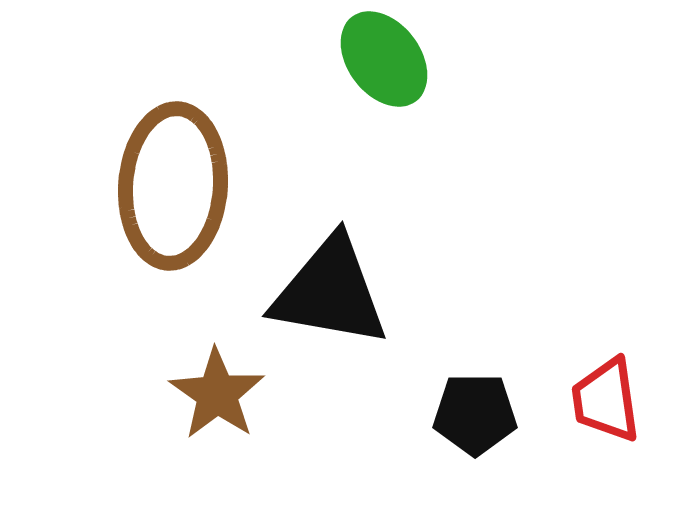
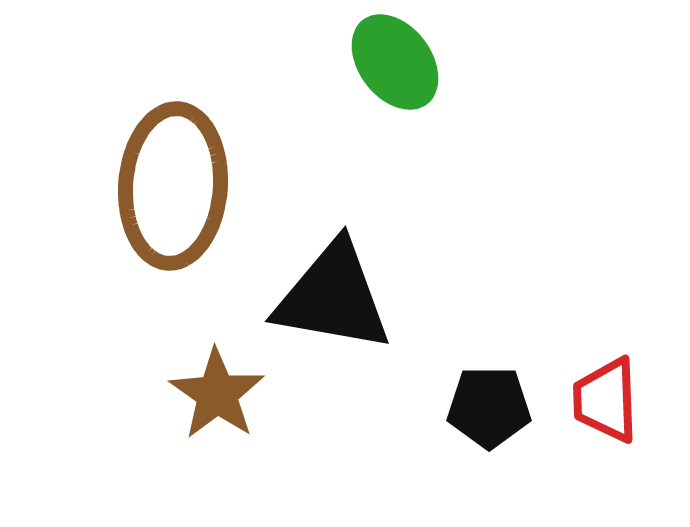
green ellipse: moved 11 px right, 3 px down
black triangle: moved 3 px right, 5 px down
red trapezoid: rotated 6 degrees clockwise
black pentagon: moved 14 px right, 7 px up
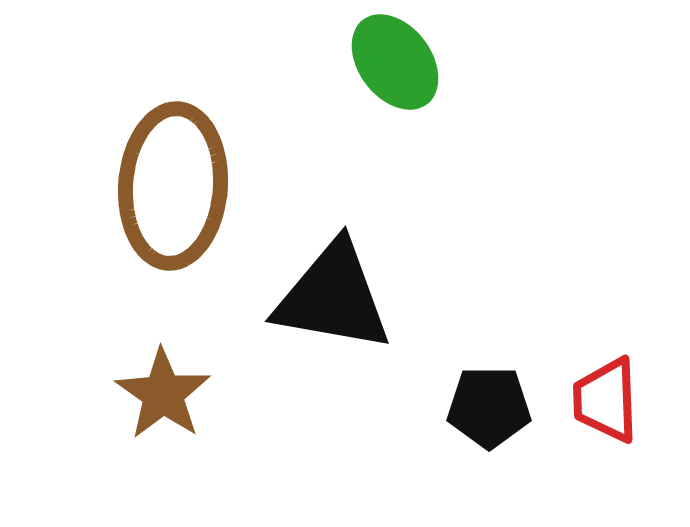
brown star: moved 54 px left
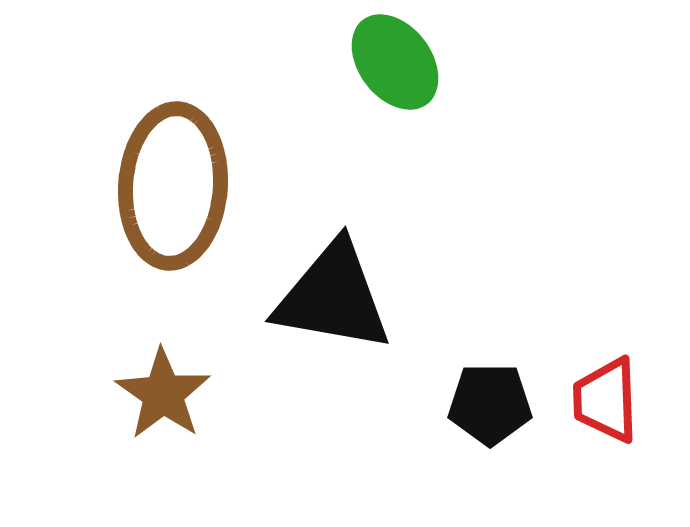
black pentagon: moved 1 px right, 3 px up
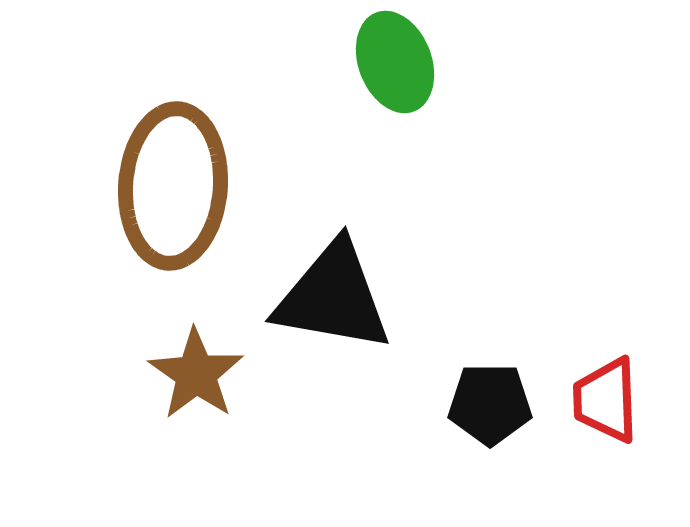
green ellipse: rotated 16 degrees clockwise
brown star: moved 33 px right, 20 px up
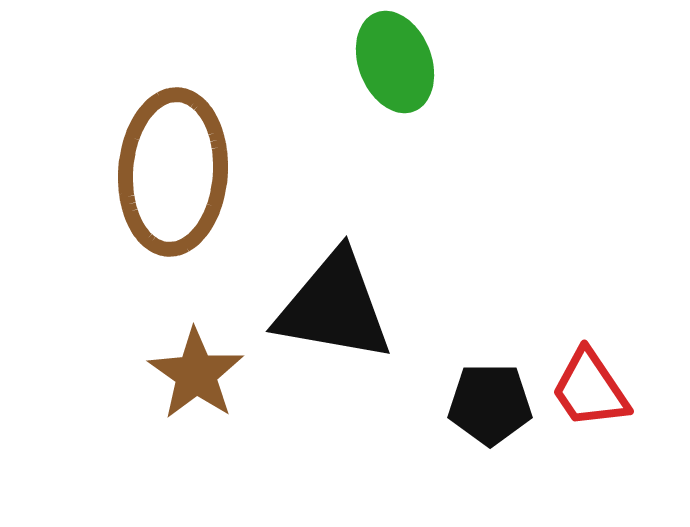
brown ellipse: moved 14 px up
black triangle: moved 1 px right, 10 px down
red trapezoid: moved 16 px left, 11 px up; rotated 32 degrees counterclockwise
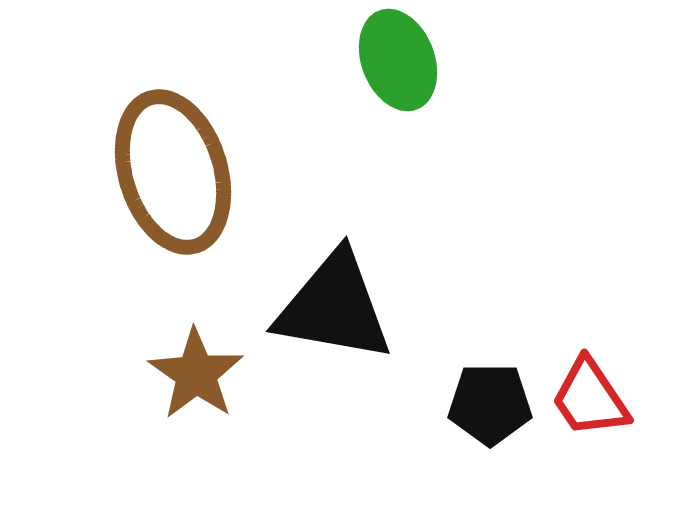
green ellipse: moved 3 px right, 2 px up
brown ellipse: rotated 21 degrees counterclockwise
red trapezoid: moved 9 px down
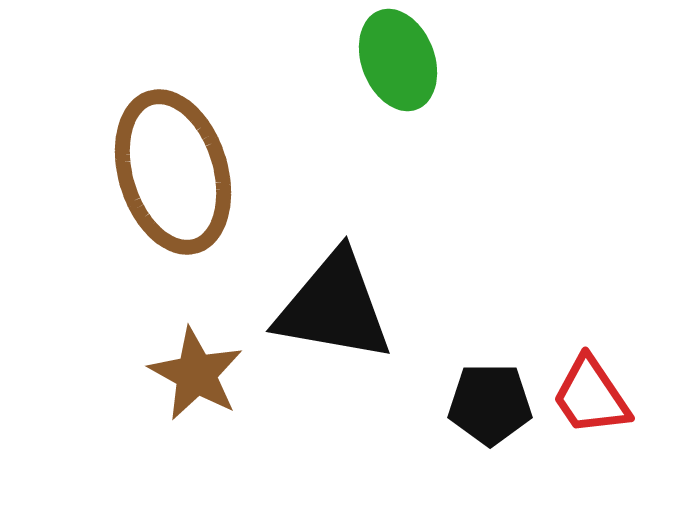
brown star: rotated 6 degrees counterclockwise
red trapezoid: moved 1 px right, 2 px up
